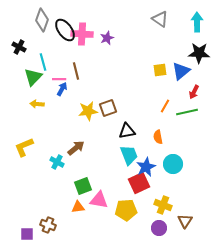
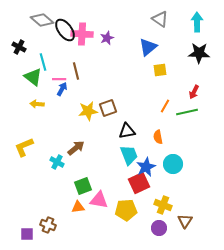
gray diamond: rotated 70 degrees counterclockwise
blue triangle: moved 33 px left, 24 px up
green triangle: rotated 36 degrees counterclockwise
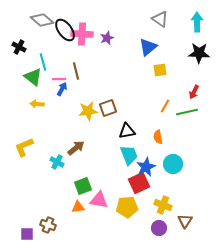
yellow pentagon: moved 1 px right, 3 px up
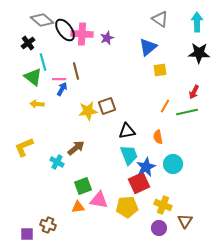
black cross: moved 9 px right, 4 px up; rotated 24 degrees clockwise
brown square: moved 1 px left, 2 px up
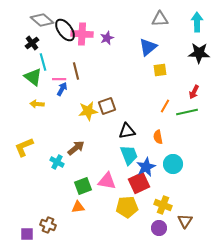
gray triangle: rotated 36 degrees counterclockwise
black cross: moved 4 px right
pink triangle: moved 8 px right, 19 px up
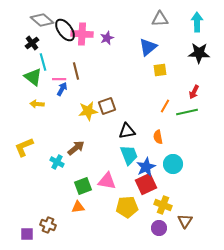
red square: moved 7 px right, 1 px down
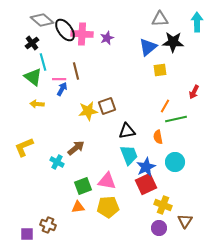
black star: moved 26 px left, 11 px up
green line: moved 11 px left, 7 px down
cyan circle: moved 2 px right, 2 px up
yellow pentagon: moved 19 px left
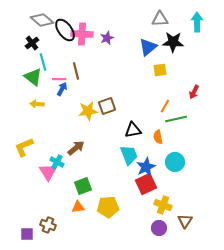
black triangle: moved 6 px right, 1 px up
pink triangle: moved 59 px left, 9 px up; rotated 48 degrees clockwise
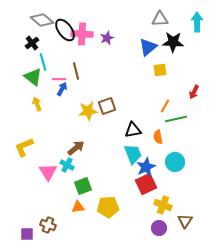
yellow arrow: rotated 64 degrees clockwise
cyan trapezoid: moved 4 px right, 1 px up
cyan cross: moved 10 px right, 3 px down
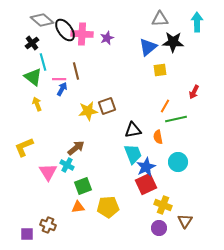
cyan circle: moved 3 px right
